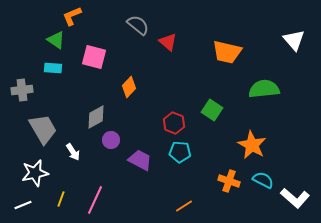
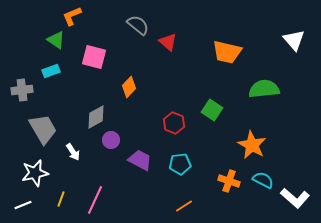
cyan rectangle: moved 2 px left, 3 px down; rotated 24 degrees counterclockwise
cyan pentagon: moved 12 px down; rotated 10 degrees counterclockwise
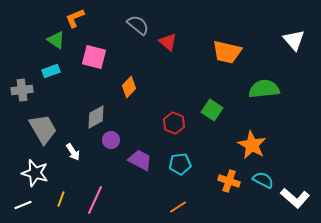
orange L-shape: moved 3 px right, 2 px down
white star: rotated 28 degrees clockwise
orange line: moved 6 px left, 1 px down
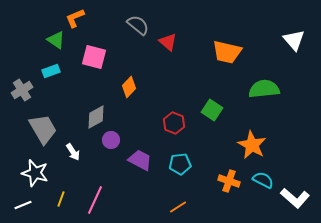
gray cross: rotated 25 degrees counterclockwise
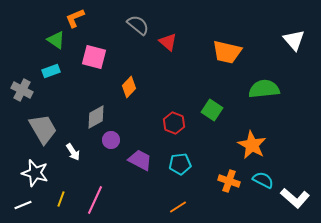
gray cross: rotated 30 degrees counterclockwise
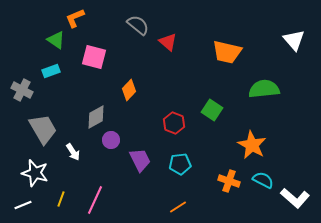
orange diamond: moved 3 px down
purple trapezoid: rotated 35 degrees clockwise
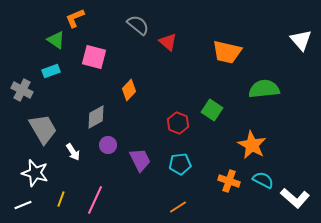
white triangle: moved 7 px right
red hexagon: moved 4 px right
purple circle: moved 3 px left, 5 px down
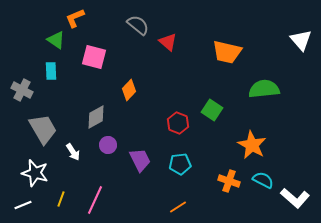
cyan rectangle: rotated 72 degrees counterclockwise
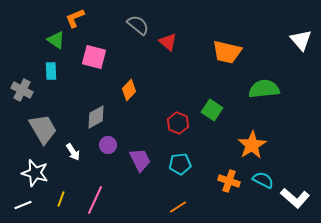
orange star: rotated 12 degrees clockwise
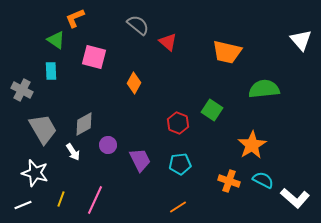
orange diamond: moved 5 px right, 7 px up; rotated 15 degrees counterclockwise
gray diamond: moved 12 px left, 7 px down
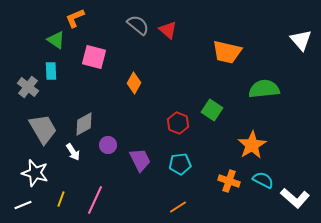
red triangle: moved 12 px up
gray cross: moved 6 px right, 3 px up; rotated 10 degrees clockwise
